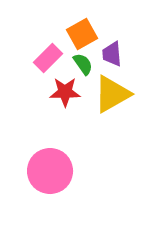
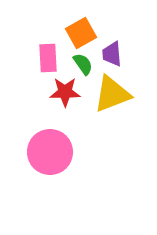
orange square: moved 1 px left, 1 px up
pink rectangle: rotated 48 degrees counterclockwise
yellow triangle: rotated 9 degrees clockwise
pink circle: moved 19 px up
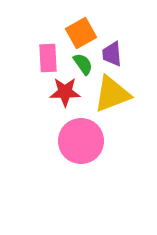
pink circle: moved 31 px right, 11 px up
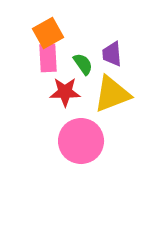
orange square: moved 33 px left
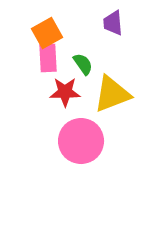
orange square: moved 1 px left
purple trapezoid: moved 1 px right, 31 px up
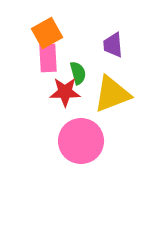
purple trapezoid: moved 22 px down
green semicircle: moved 5 px left, 9 px down; rotated 20 degrees clockwise
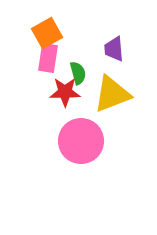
purple trapezoid: moved 1 px right, 4 px down
pink rectangle: rotated 12 degrees clockwise
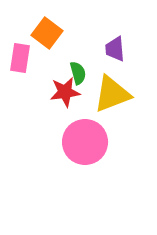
orange square: rotated 24 degrees counterclockwise
purple trapezoid: moved 1 px right
pink rectangle: moved 28 px left
red star: rotated 8 degrees counterclockwise
pink circle: moved 4 px right, 1 px down
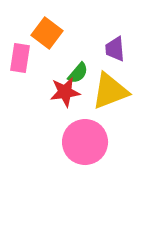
green semicircle: rotated 55 degrees clockwise
yellow triangle: moved 2 px left, 3 px up
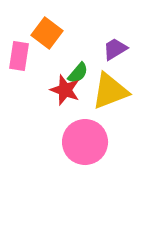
purple trapezoid: rotated 64 degrees clockwise
pink rectangle: moved 1 px left, 2 px up
red star: moved 2 px up; rotated 28 degrees clockwise
